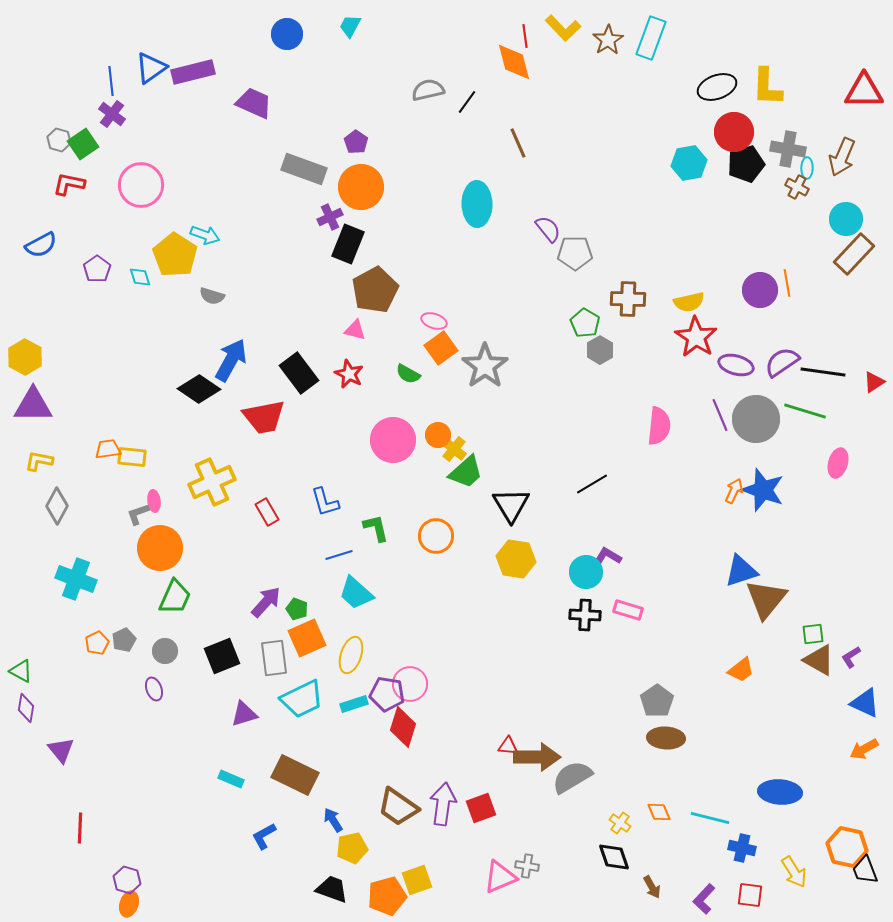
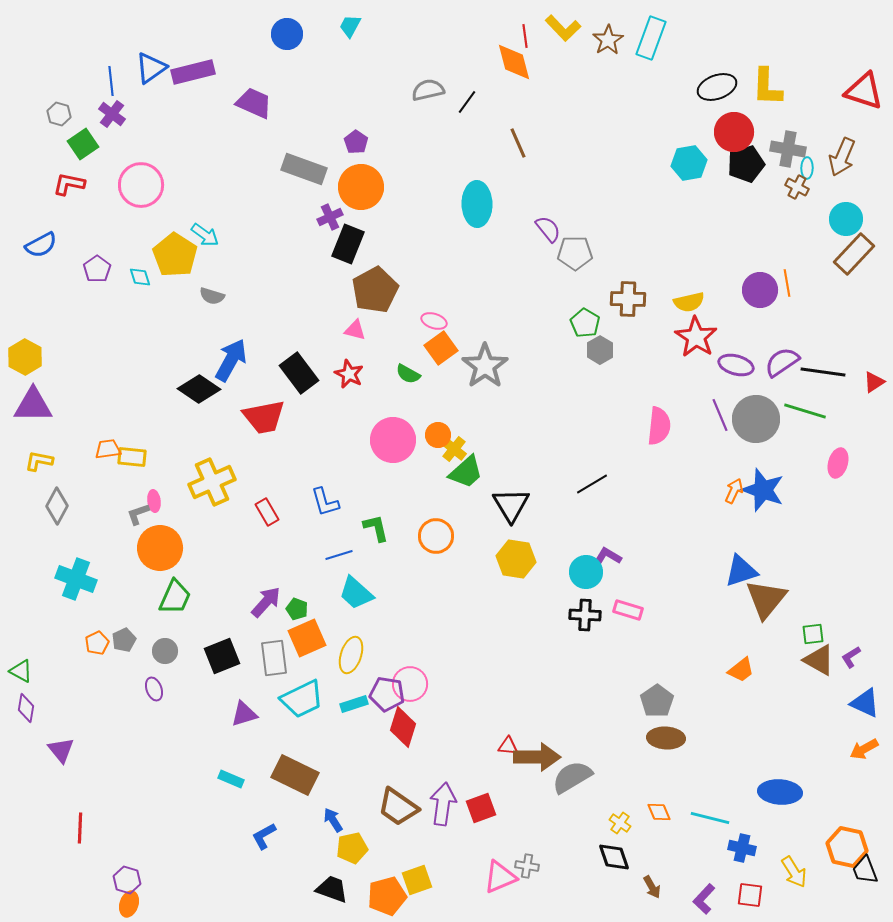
red triangle at (864, 91): rotated 18 degrees clockwise
gray hexagon at (59, 140): moved 26 px up
cyan arrow at (205, 235): rotated 16 degrees clockwise
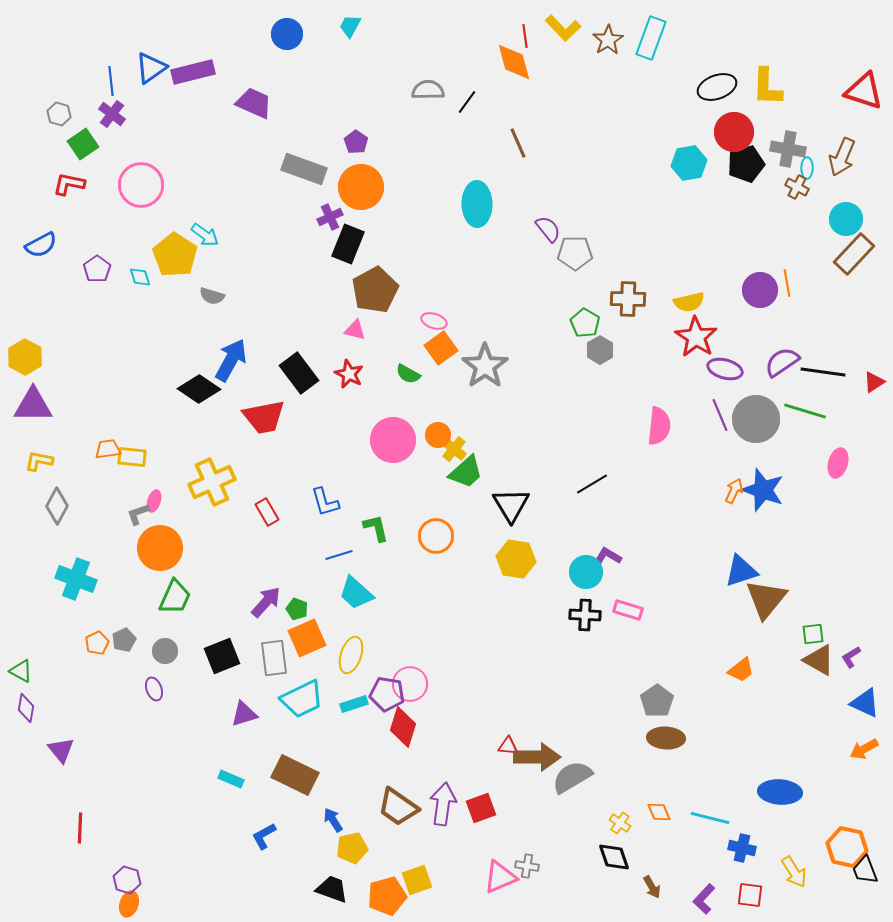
gray semicircle at (428, 90): rotated 12 degrees clockwise
purple ellipse at (736, 365): moved 11 px left, 4 px down
pink ellipse at (154, 501): rotated 25 degrees clockwise
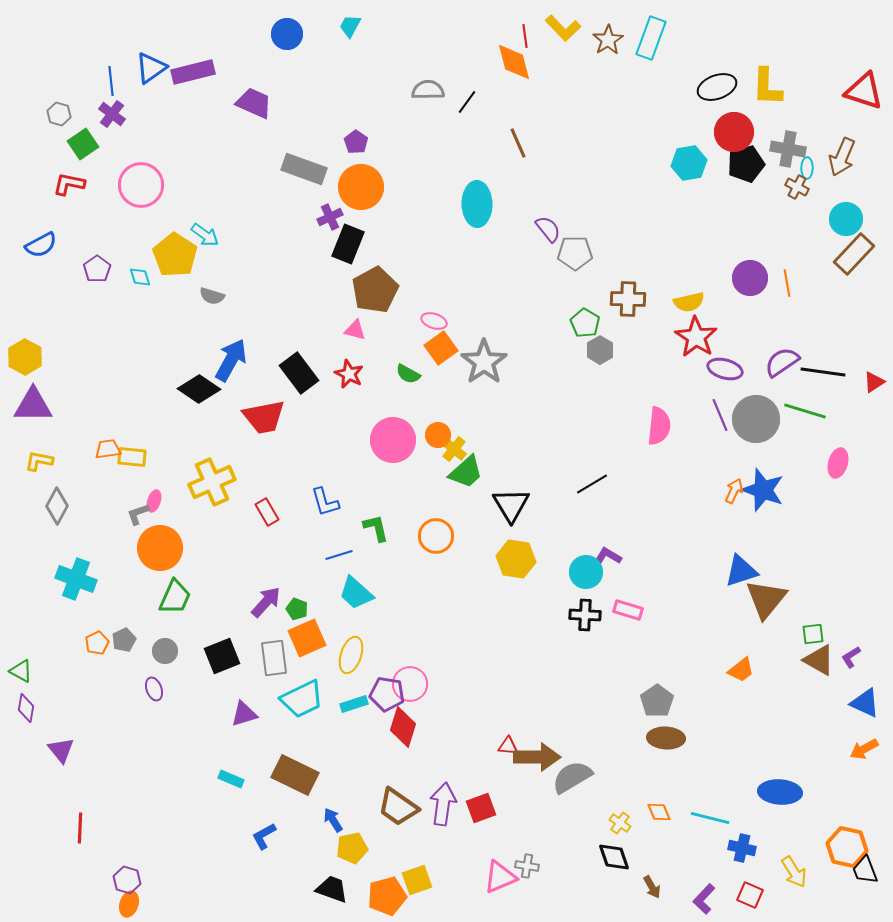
purple circle at (760, 290): moved 10 px left, 12 px up
gray star at (485, 366): moved 1 px left, 4 px up
red square at (750, 895): rotated 16 degrees clockwise
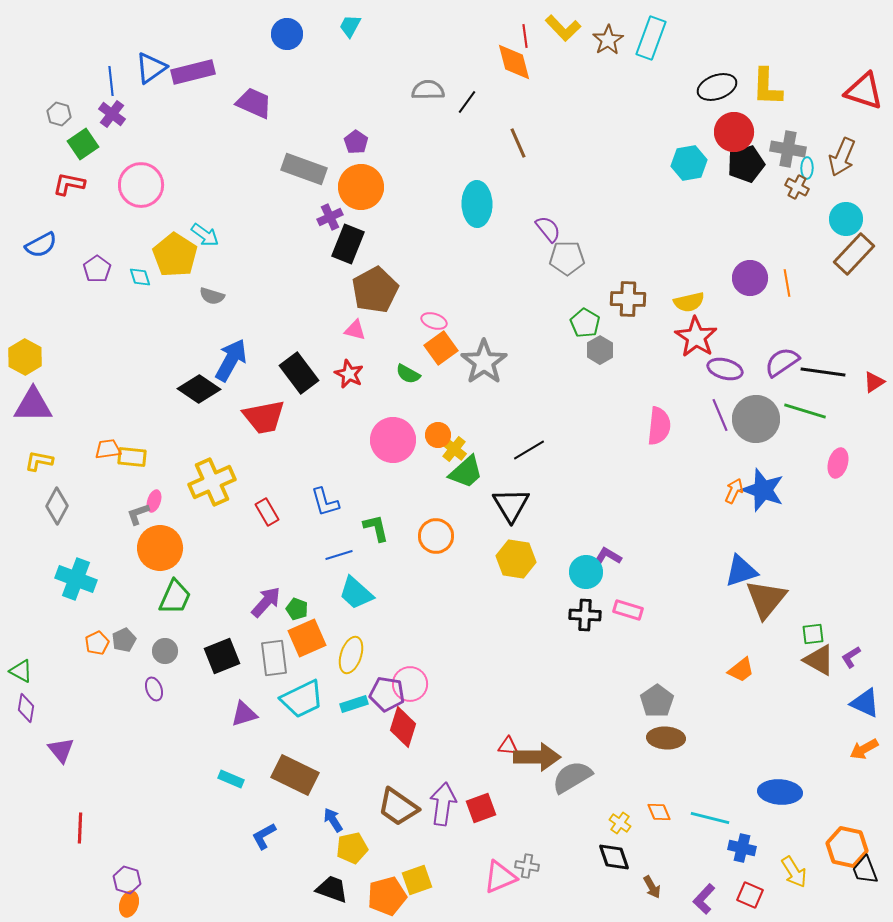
gray pentagon at (575, 253): moved 8 px left, 5 px down
black line at (592, 484): moved 63 px left, 34 px up
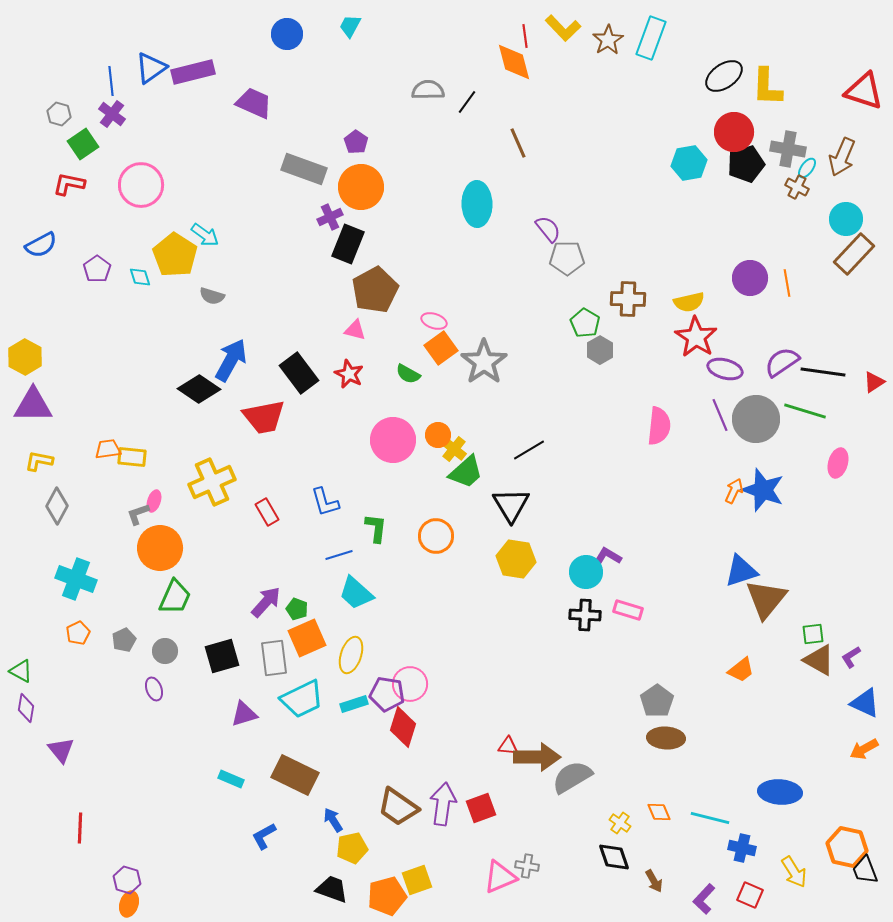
black ellipse at (717, 87): moved 7 px right, 11 px up; rotated 15 degrees counterclockwise
cyan ellipse at (807, 168): rotated 35 degrees clockwise
green L-shape at (376, 528): rotated 20 degrees clockwise
orange pentagon at (97, 643): moved 19 px left, 10 px up
black square at (222, 656): rotated 6 degrees clockwise
brown arrow at (652, 887): moved 2 px right, 6 px up
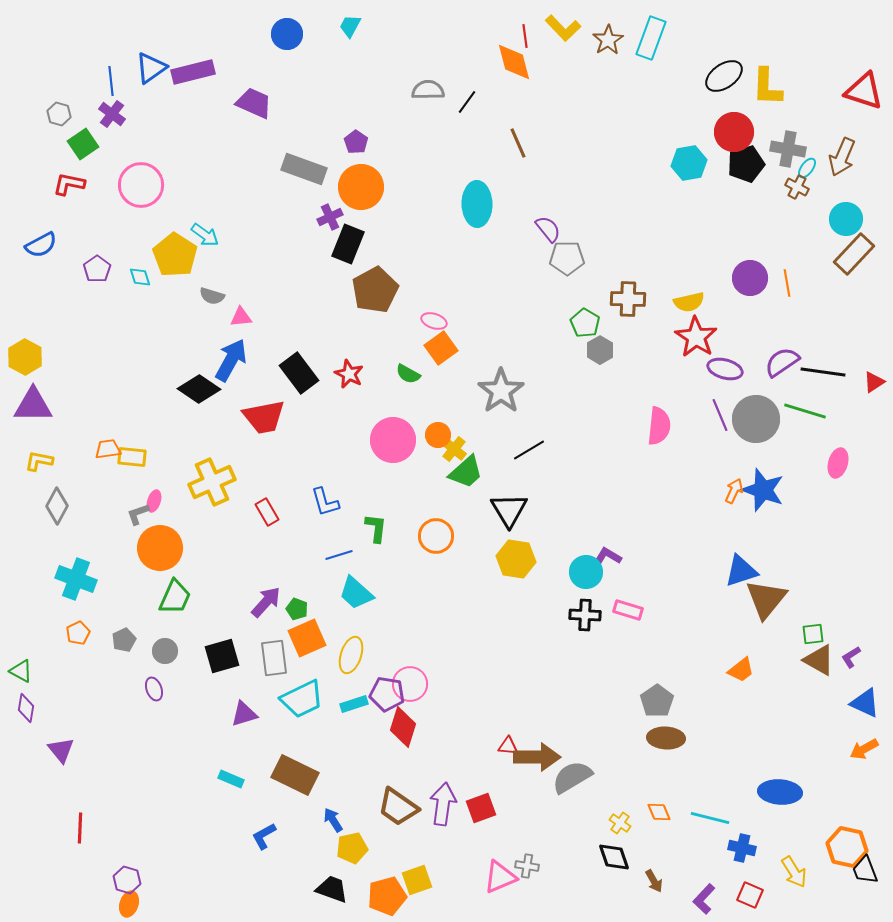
pink triangle at (355, 330): moved 114 px left, 13 px up; rotated 20 degrees counterclockwise
gray star at (484, 362): moved 17 px right, 29 px down
black triangle at (511, 505): moved 2 px left, 5 px down
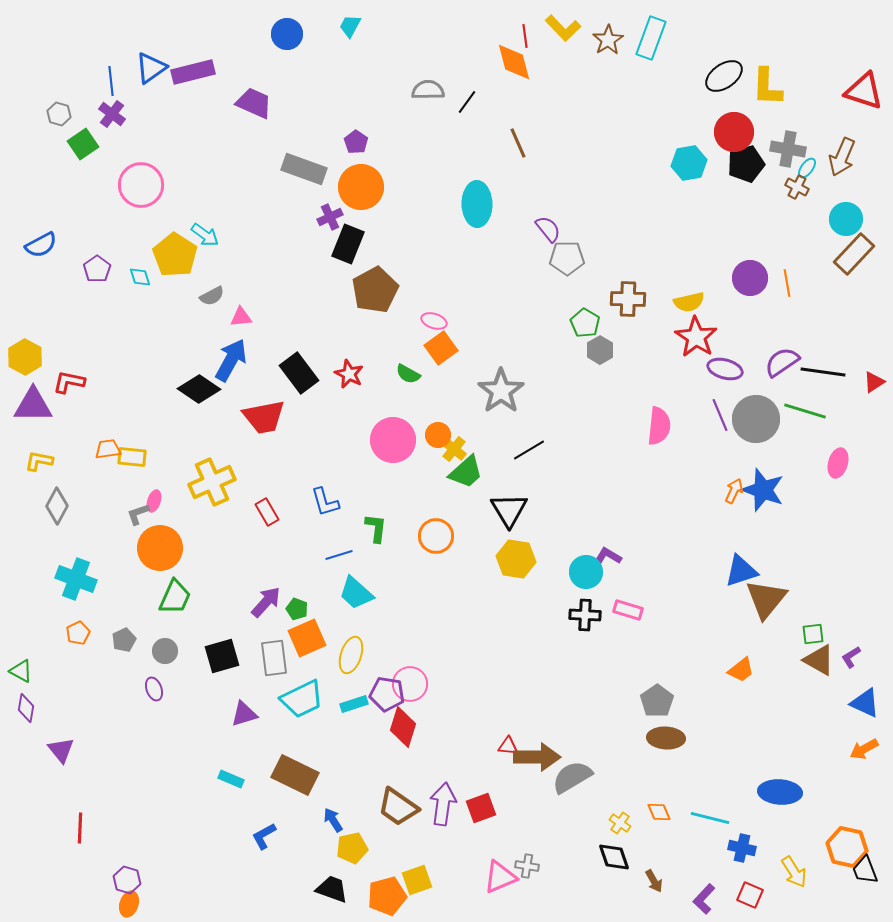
red L-shape at (69, 184): moved 198 px down
gray semicircle at (212, 296): rotated 45 degrees counterclockwise
